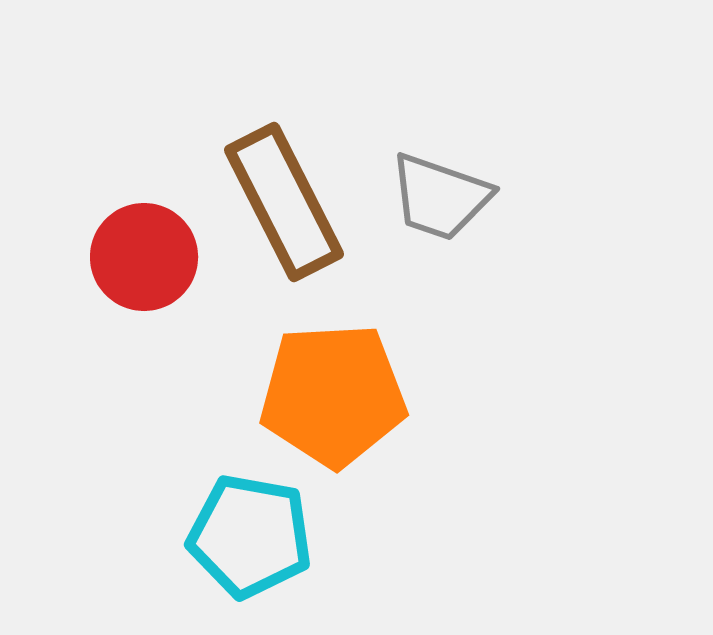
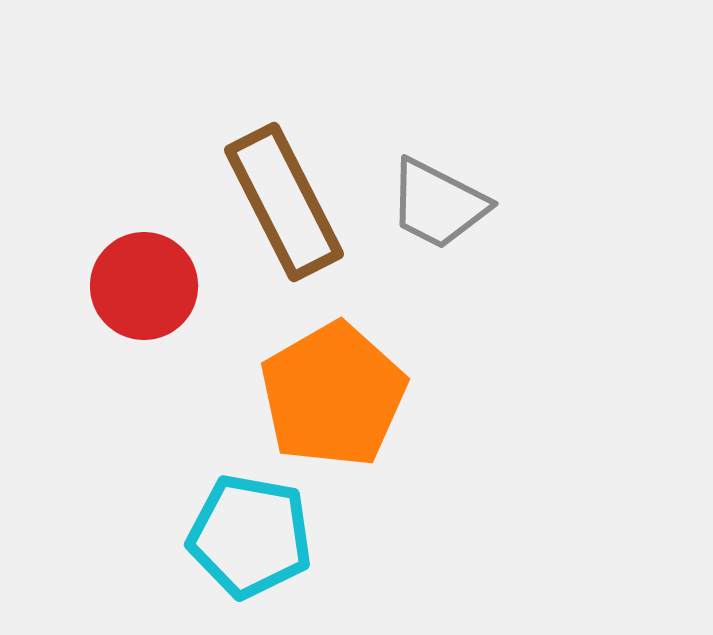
gray trapezoid: moved 2 px left, 7 px down; rotated 8 degrees clockwise
red circle: moved 29 px down
orange pentagon: rotated 27 degrees counterclockwise
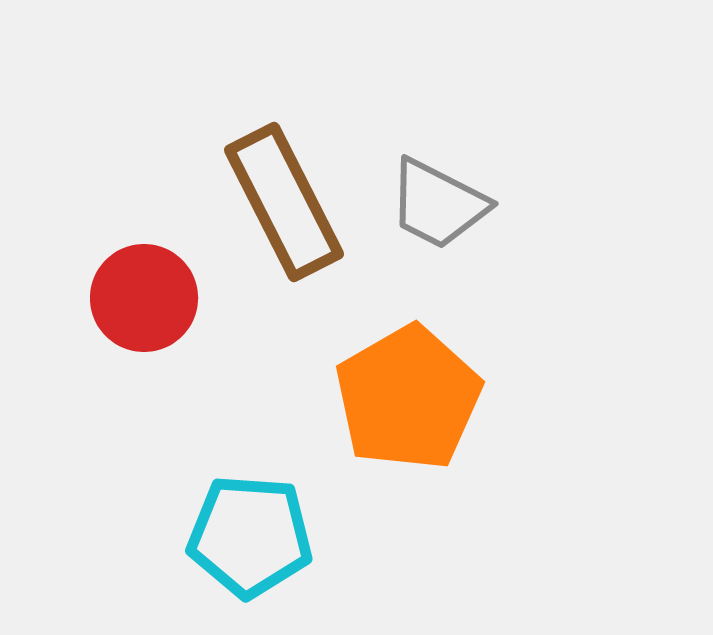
red circle: moved 12 px down
orange pentagon: moved 75 px right, 3 px down
cyan pentagon: rotated 6 degrees counterclockwise
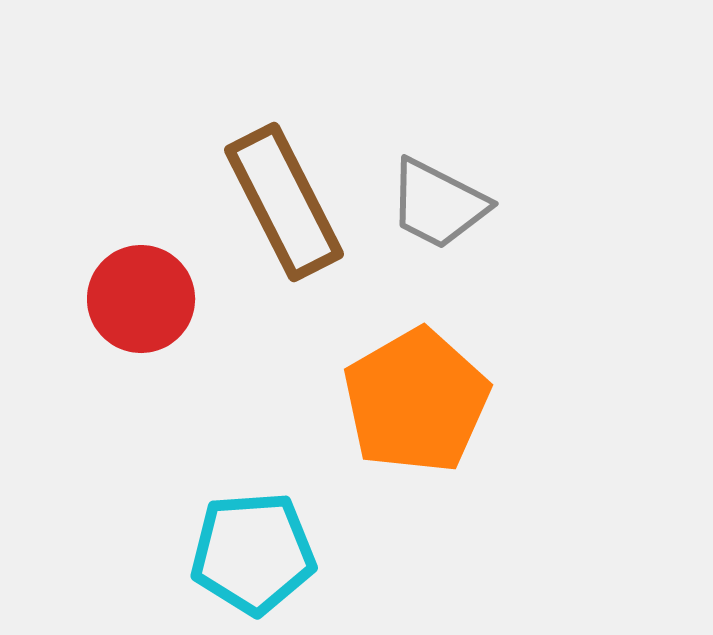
red circle: moved 3 px left, 1 px down
orange pentagon: moved 8 px right, 3 px down
cyan pentagon: moved 3 px right, 17 px down; rotated 8 degrees counterclockwise
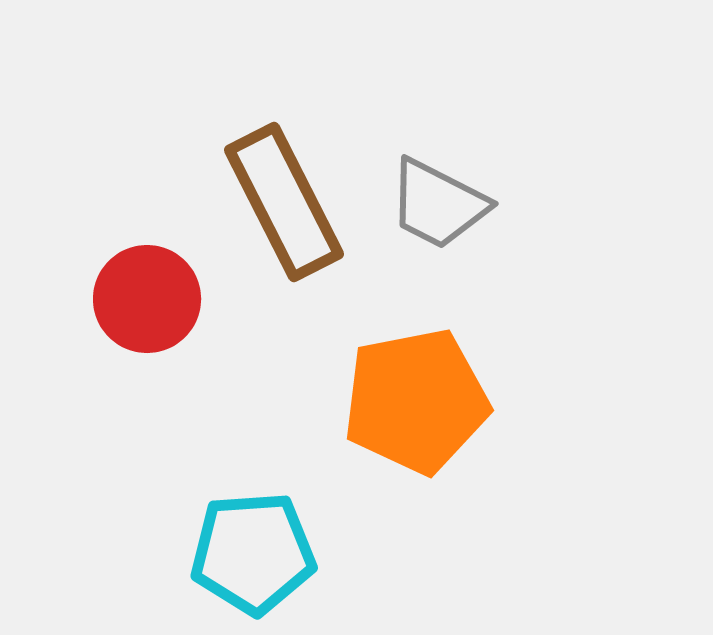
red circle: moved 6 px right
orange pentagon: rotated 19 degrees clockwise
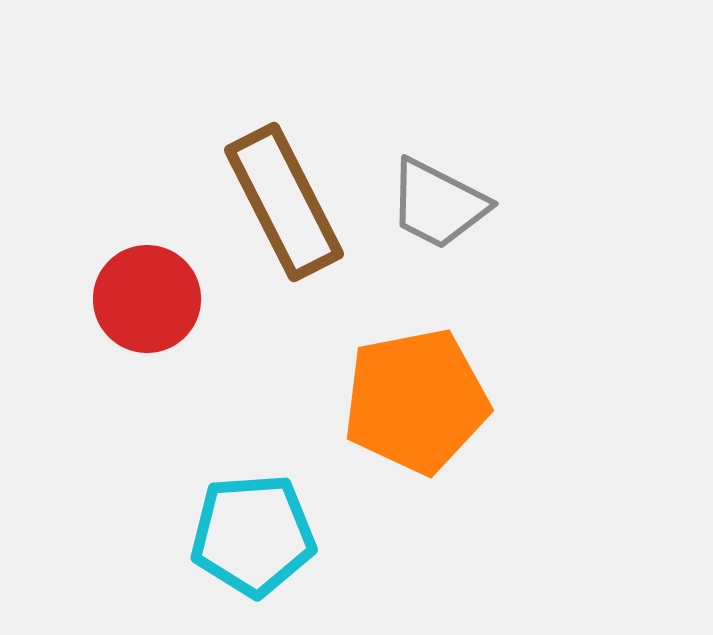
cyan pentagon: moved 18 px up
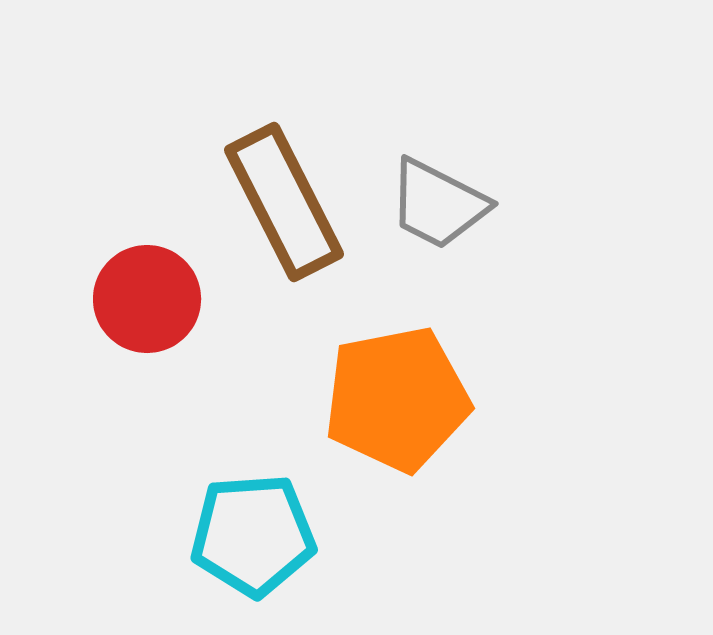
orange pentagon: moved 19 px left, 2 px up
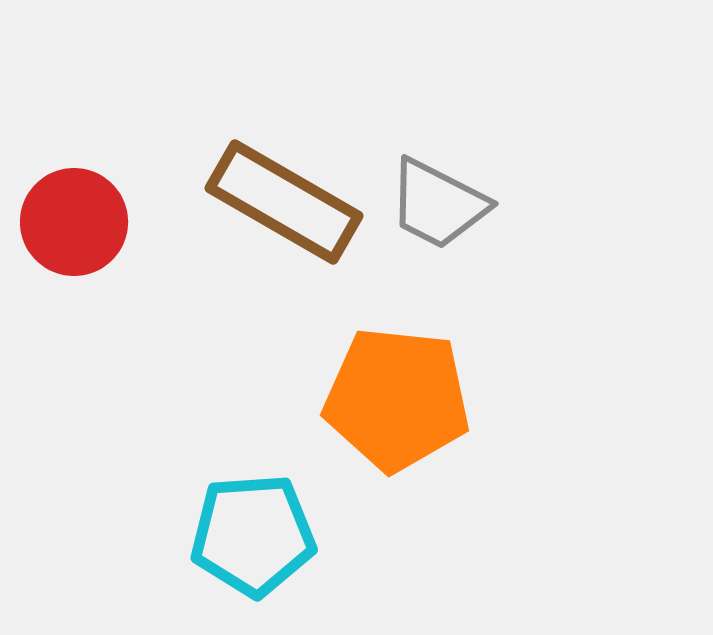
brown rectangle: rotated 33 degrees counterclockwise
red circle: moved 73 px left, 77 px up
orange pentagon: rotated 17 degrees clockwise
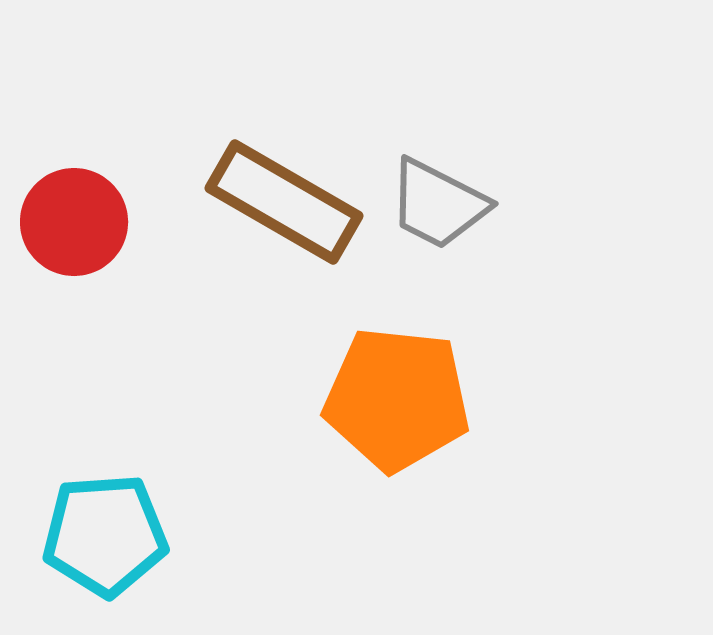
cyan pentagon: moved 148 px left
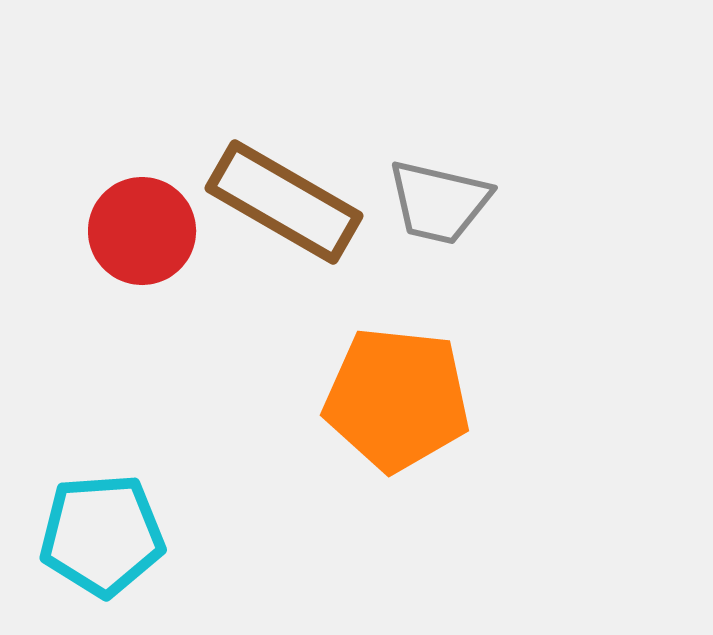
gray trapezoid: moved 1 px right, 2 px up; rotated 14 degrees counterclockwise
red circle: moved 68 px right, 9 px down
cyan pentagon: moved 3 px left
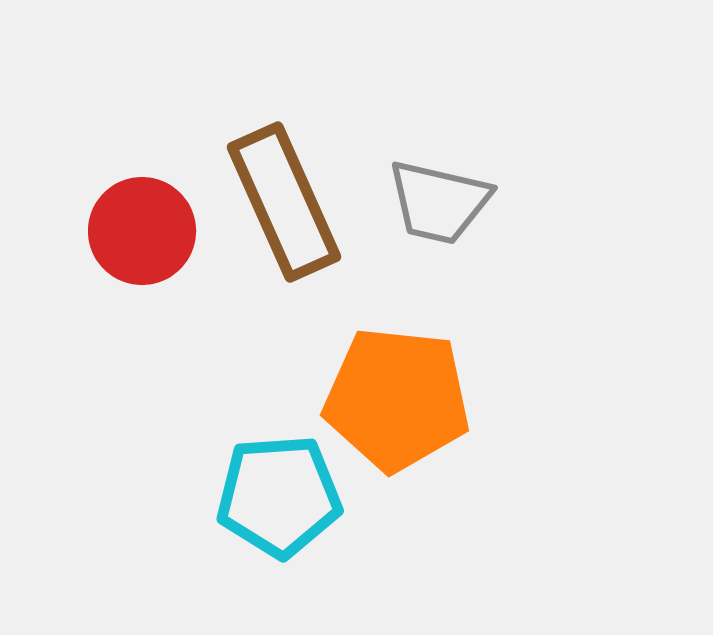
brown rectangle: rotated 36 degrees clockwise
cyan pentagon: moved 177 px right, 39 px up
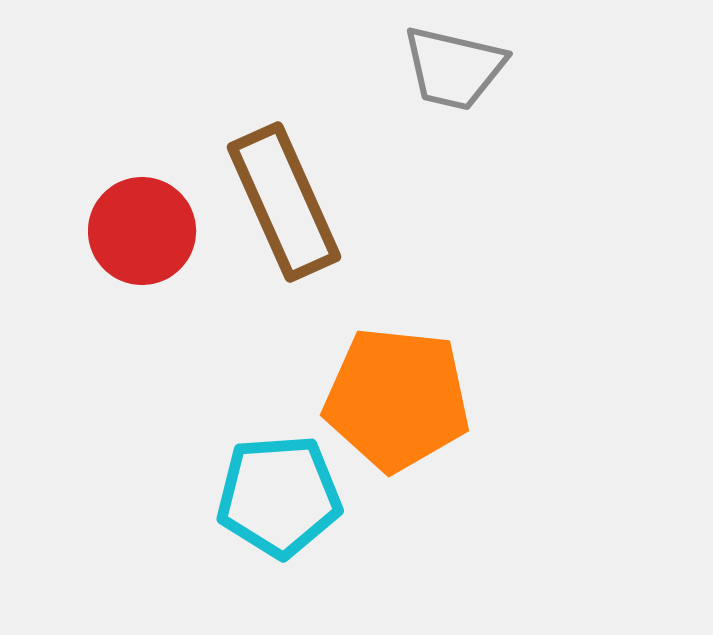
gray trapezoid: moved 15 px right, 134 px up
